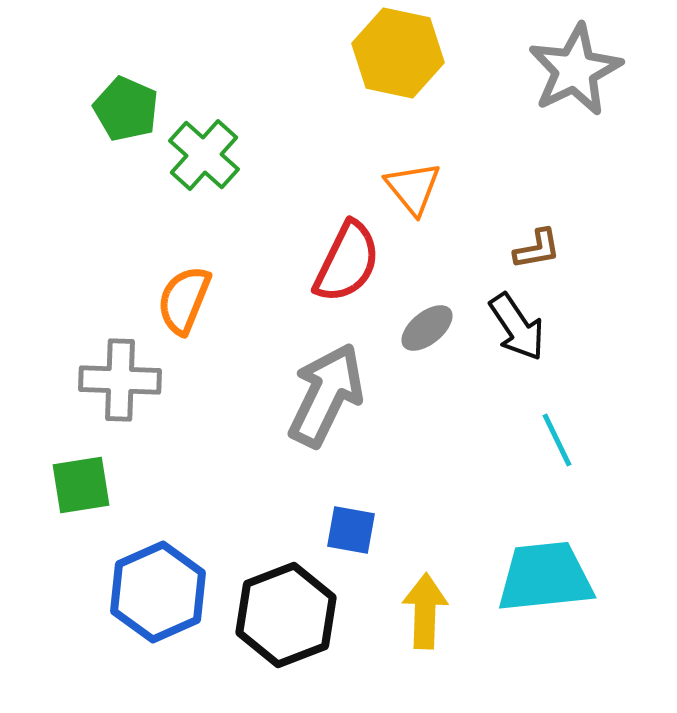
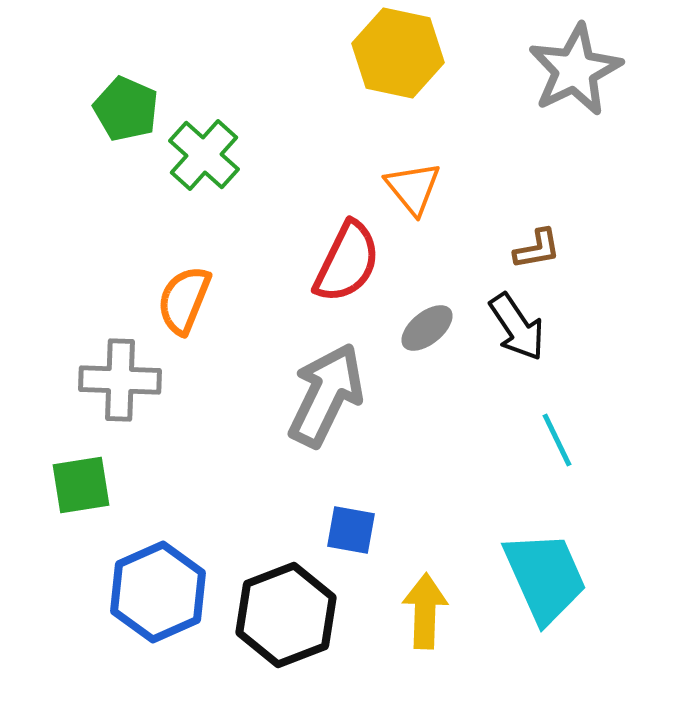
cyan trapezoid: rotated 72 degrees clockwise
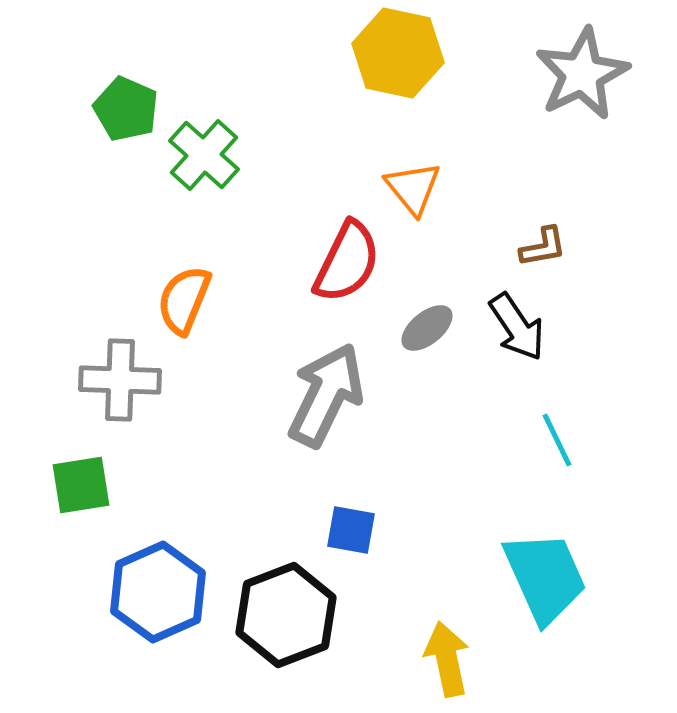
gray star: moved 7 px right, 4 px down
brown L-shape: moved 6 px right, 2 px up
yellow arrow: moved 22 px right, 48 px down; rotated 14 degrees counterclockwise
